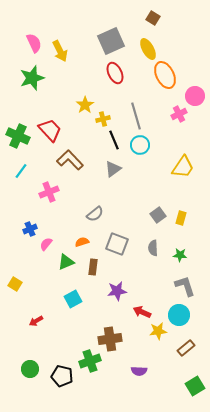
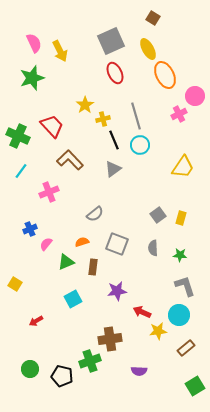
red trapezoid at (50, 130): moved 2 px right, 4 px up
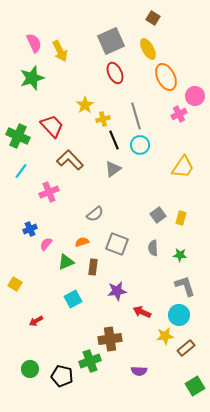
orange ellipse at (165, 75): moved 1 px right, 2 px down
yellow star at (158, 331): moved 7 px right, 5 px down
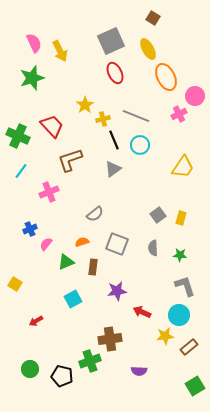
gray line at (136, 116): rotated 52 degrees counterclockwise
brown L-shape at (70, 160): rotated 64 degrees counterclockwise
brown rectangle at (186, 348): moved 3 px right, 1 px up
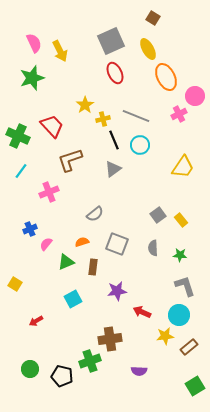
yellow rectangle at (181, 218): moved 2 px down; rotated 56 degrees counterclockwise
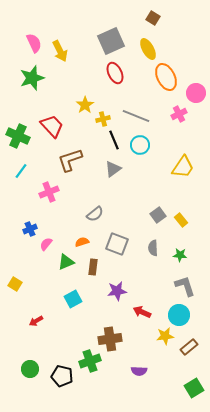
pink circle at (195, 96): moved 1 px right, 3 px up
green square at (195, 386): moved 1 px left, 2 px down
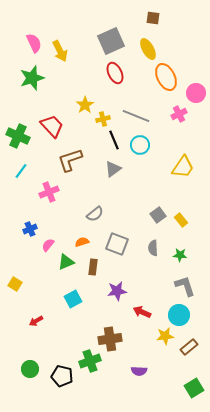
brown square at (153, 18): rotated 24 degrees counterclockwise
pink semicircle at (46, 244): moved 2 px right, 1 px down
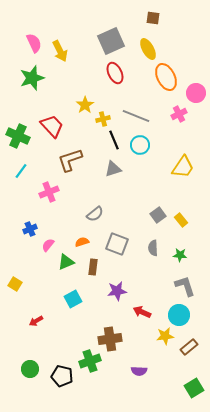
gray triangle at (113, 169): rotated 18 degrees clockwise
